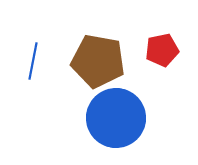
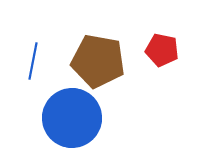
red pentagon: rotated 24 degrees clockwise
blue circle: moved 44 px left
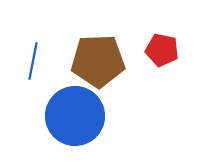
brown pentagon: rotated 12 degrees counterclockwise
blue circle: moved 3 px right, 2 px up
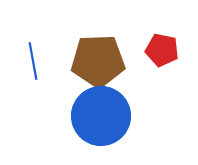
blue line: rotated 21 degrees counterclockwise
blue circle: moved 26 px right
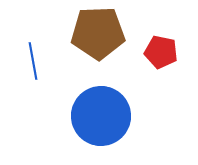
red pentagon: moved 1 px left, 2 px down
brown pentagon: moved 28 px up
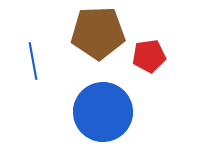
red pentagon: moved 12 px left, 4 px down; rotated 20 degrees counterclockwise
blue circle: moved 2 px right, 4 px up
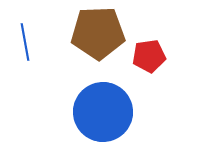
blue line: moved 8 px left, 19 px up
